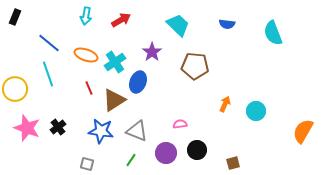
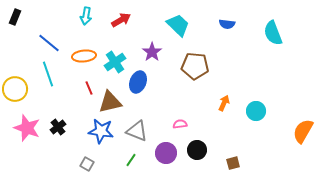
orange ellipse: moved 2 px left, 1 px down; rotated 25 degrees counterclockwise
brown triangle: moved 4 px left, 2 px down; rotated 20 degrees clockwise
orange arrow: moved 1 px left, 1 px up
gray square: rotated 16 degrees clockwise
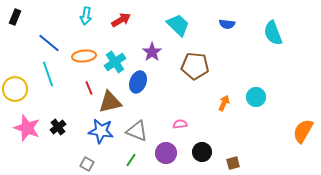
cyan circle: moved 14 px up
black circle: moved 5 px right, 2 px down
